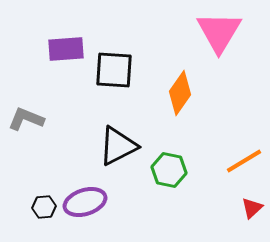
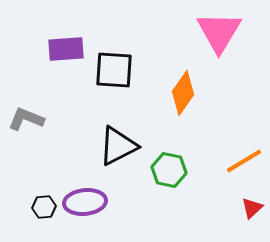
orange diamond: moved 3 px right
purple ellipse: rotated 12 degrees clockwise
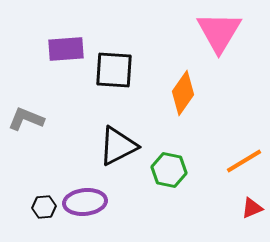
red triangle: rotated 20 degrees clockwise
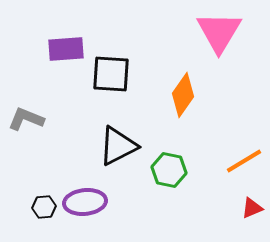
black square: moved 3 px left, 4 px down
orange diamond: moved 2 px down
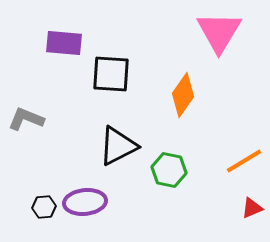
purple rectangle: moved 2 px left, 6 px up; rotated 9 degrees clockwise
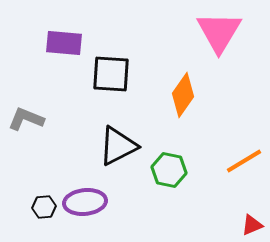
red triangle: moved 17 px down
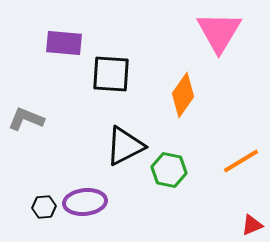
black triangle: moved 7 px right
orange line: moved 3 px left
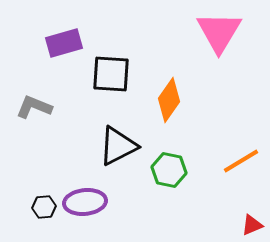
purple rectangle: rotated 21 degrees counterclockwise
orange diamond: moved 14 px left, 5 px down
gray L-shape: moved 8 px right, 12 px up
black triangle: moved 7 px left
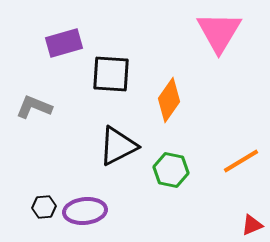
green hexagon: moved 2 px right
purple ellipse: moved 9 px down
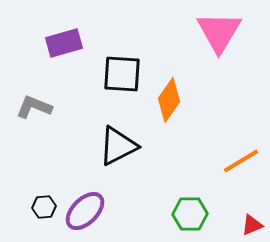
black square: moved 11 px right
green hexagon: moved 19 px right, 44 px down; rotated 12 degrees counterclockwise
purple ellipse: rotated 39 degrees counterclockwise
